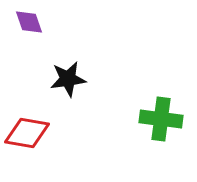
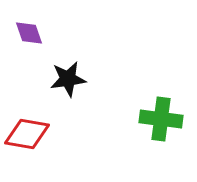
purple diamond: moved 11 px down
red diamond: moved 1 px down
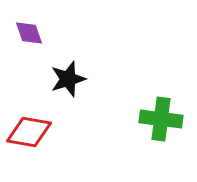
black star: rotated 9 degrees counterclockwise
red diamond: moved 2 px right, 2 px up
